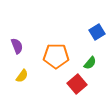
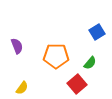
yellow semicircle: moved 12 px down
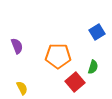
orange pentagon: moved 2 px right
green semicircle: moved 3 px right, 4 px down; rotated 24 degrees counterclockwise
red square: moved 2 px left, 2 px up
yellow semicircle: rotated 64 degrees counterclockwise
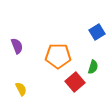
yellow semicircle: moved 1 px left, 1 px down
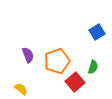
purple semicircle: moved 11 px right, 9 px down
orange pentagon: moved 1 px left, 5 px down; rotated 20 degrees counterclockwise
yellow semicircle: rotated 24 degrees counterclockwise
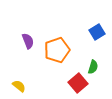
purple semicircle: moved 14 px up
orange pentagon: moved 11 px up
red square: moved 3 px right, 1 px down
yellow semicircle: moved 2 px left, 3 px up
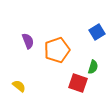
red square: rotated 30 degrees counterclockwise
